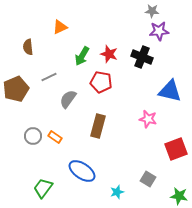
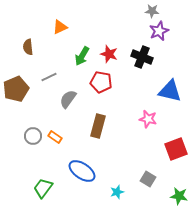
purple star: rotated 18 degrees counterclockwise
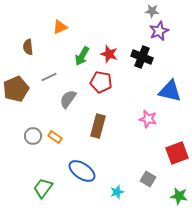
red square: moved 1 px right, 4 px down
